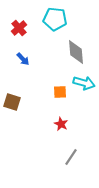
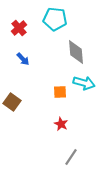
brown square: rotated 18 degrees clockwise
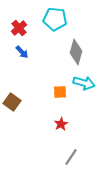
gray diamond: rotated 20 degrees clockwise
blue arrow: moved 1 px left, 7 px up
red star: rotated 16 degrees clockwise
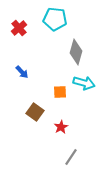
blue arrow: moved 20 px down
brown square: moved 23 px right, 10 px down
red star: moved 3 px down
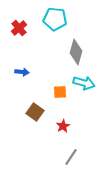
blue arrow: rotated 40 degrees counterclockwise
red star: moved 2 px right, 1 px up
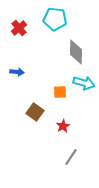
gray diamond: rotated 15 degrees counterclockwise
blue arrow: moved 5 px left
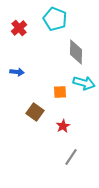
cyan pentagon: rotated 15 degrees clockwise
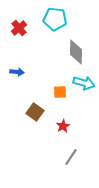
cyan pentagon: rotated 15 degrees counterclockwise
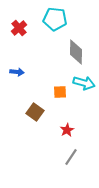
red star: moved 4 px right, 4 px down
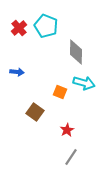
cyan pentagon: moved 9 px left, 7 px down; rotated 15 degrees clockwise
orange square: rotated 24 degrees clockwise
